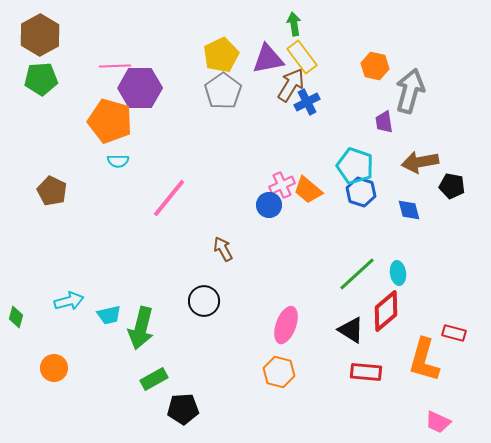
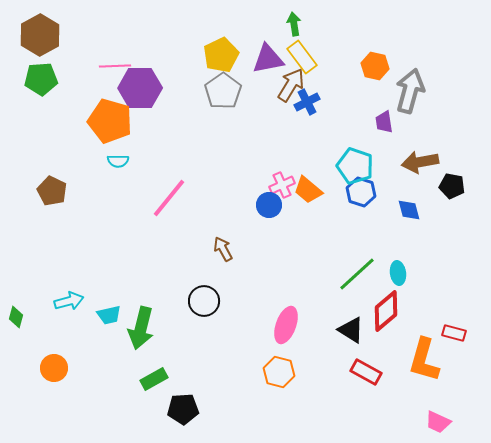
red rectangle at (366, 372): rotated 24 degrees clockwise
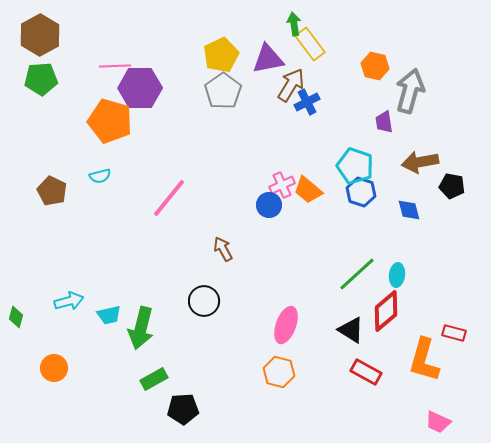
yellow rectangle at (302, 57): moved 8 px right, 13 px up
cyan semicircle at (118, 161): moved 18 px left, 15 px down; rotated 15 degrees counterclockwise
cyan ellipse at (398, 273): moved 1 px left, 2 px down; rotated 15 degrees clockwise
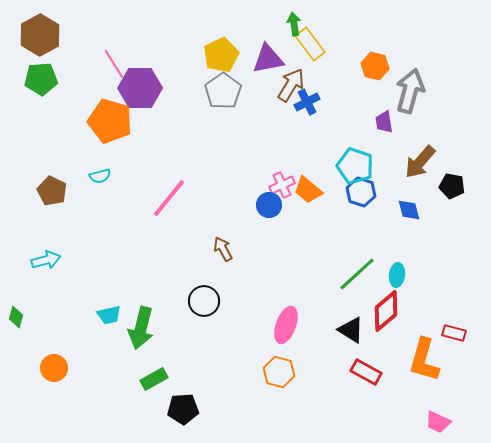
pink line at (115, 66): moved 1 px left, 2 px up; rotated 60 degrees clockwise
brown arrow at (420, 162): rotated 39 degrees counterclockwise
cyan arrow at (69, 301): moved 23 px left, 41 px up
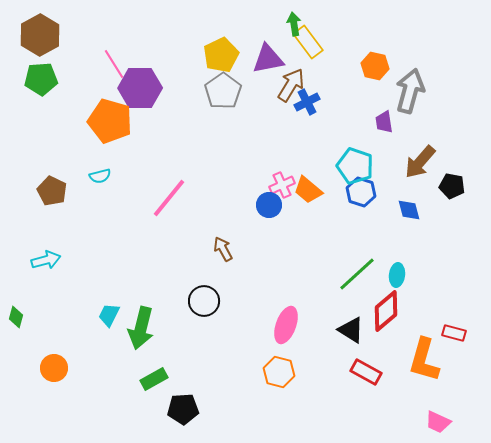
yellow rectangle at (310, 44): moved 2 px left, 2 px up
cyan trapezoid at (109, 315): rotated 130 degrees clockwise
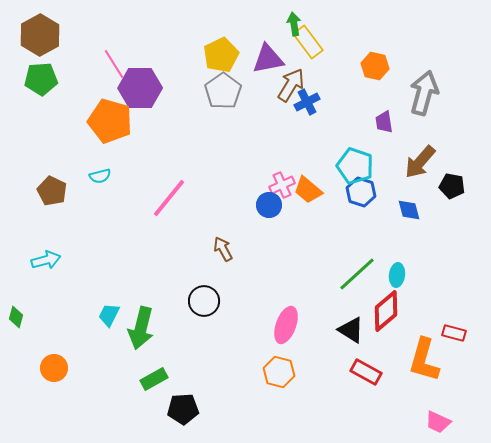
gray arrow at (410, 91): moved 14 px right, 2 px down
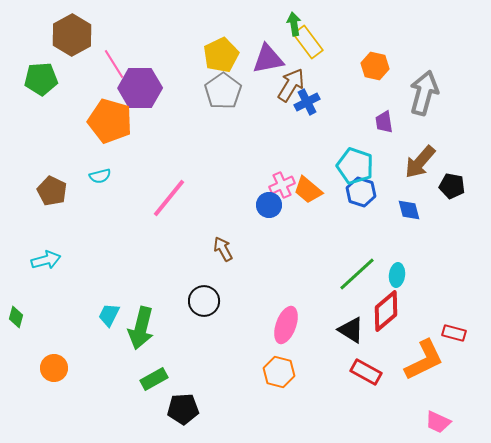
brown hexagon at (40, 35): moved 32 px right
orange L-shape at (424, 360): rotated 132 degrees counterclockwise
